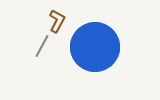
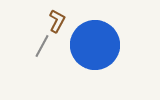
blue circle: moved 2 px up
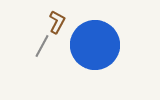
brown L-shape: moved 1 px down
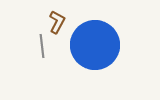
gray line: rotated 35 degrees counterclockwise
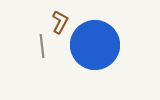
brown L-shape: moved 3 px right
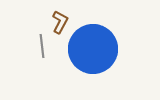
blue circle: moved 2 px left, 4 px down
